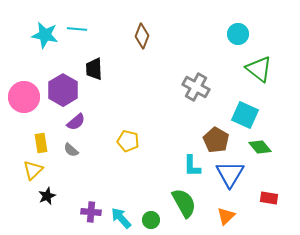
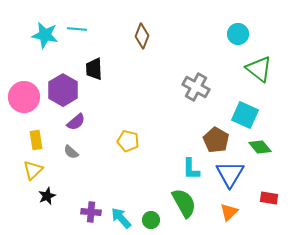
yellow rectangle: moved 5 px left, 3 px up
gray semicircle: moved 2 px down
cyan L-shape: moved 1 px left, 3 px down
orange triangle: moved 3 px right, 4 px up
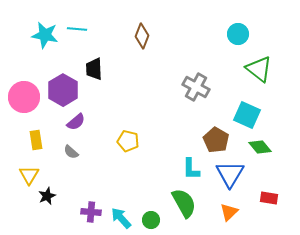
cyan square: moved 2 px right
yellow triangle: moved 4 px left, 5 px down; rotated 15 degrees counterclockwise
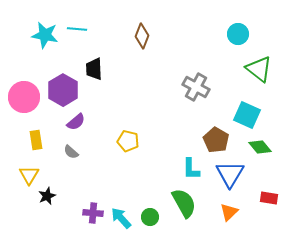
purple cross: moved 2 px right, 1 px down
green circle: moved 1 px left, 3 px up
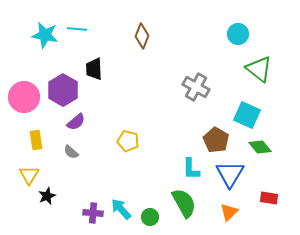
cyan arrow: moved 9 px up
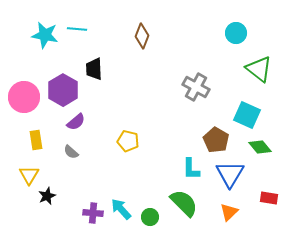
cyan circle: moved 2 px left, 1 px up
green semicircle: rotated 16 degrees counterclockwise
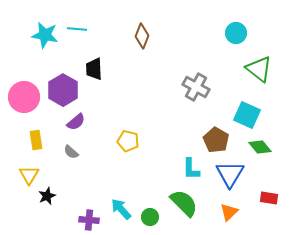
purple cross: moved 4 px left, 7 px down
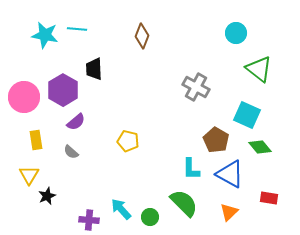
blue triangle: rotated 32 degrees counterclockwise
